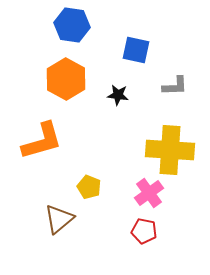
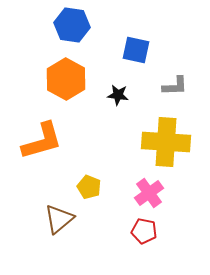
yellow cross: moved 4 px left, 8 px up
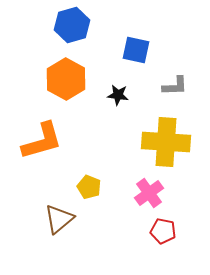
blue hexagon: rotated 24 degrees counterclockwise
red pentagon: moved 19 px right
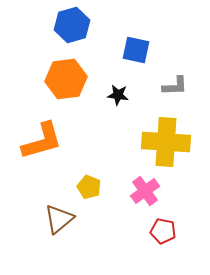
orange hexagon: rotated 24 degrees clockwise
pink cross: moved 4 px left, 2 px up
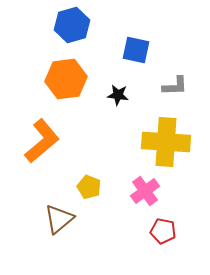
orange L-shape: rotated 24 degrees counterclockwise
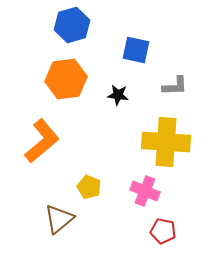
pink cross: rotated 32 degrees counterclockwise
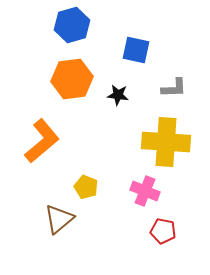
orange hexagon: moved 6 px right
gray L-shape: moved 1 px left, 2 px down
yellow pentagon: moved 3 px left
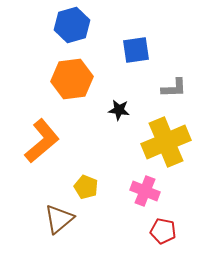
blue square: rotated 20 degrees counterclockwise
black star: moved 1 px right, 15 px down
yellow cross: rotated 27 degrees counterclockwise
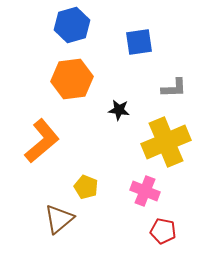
blue square: moved 3 px right, 8 px up
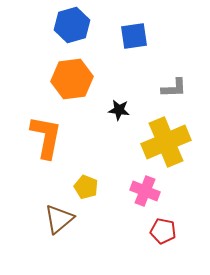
blue square: moved 5 px left, 6 px up
orange L-shape: moved 4 px right, 4 px up; rotated 39 degrees counterclockwise
